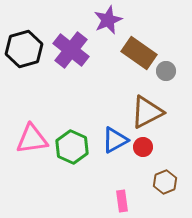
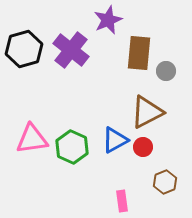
brown rectangle: rotated 60 degrees clockwise
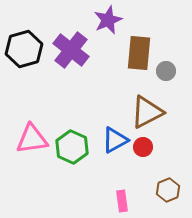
brown hexagon: moved 3 px right, 8 px down
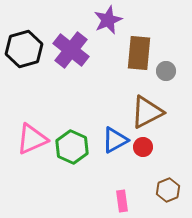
pink triangle: rotated 16 degrees counterclockwise
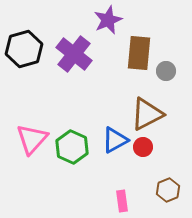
purple cross: moved 3 px right, 4 px down
brown triangle: moved 2 px down
pink triangle: rotated 24 degrees counterclockwise
